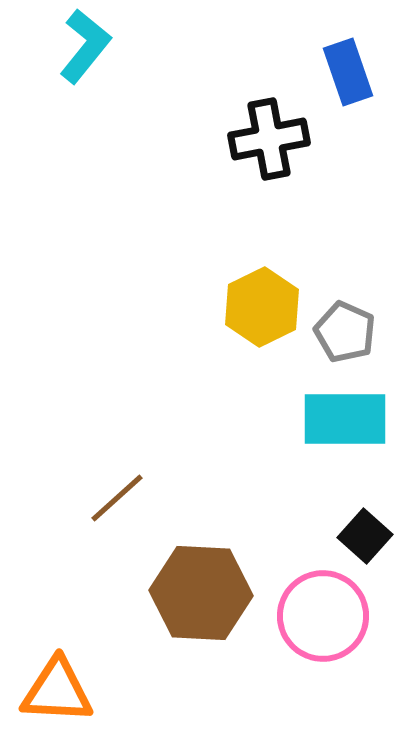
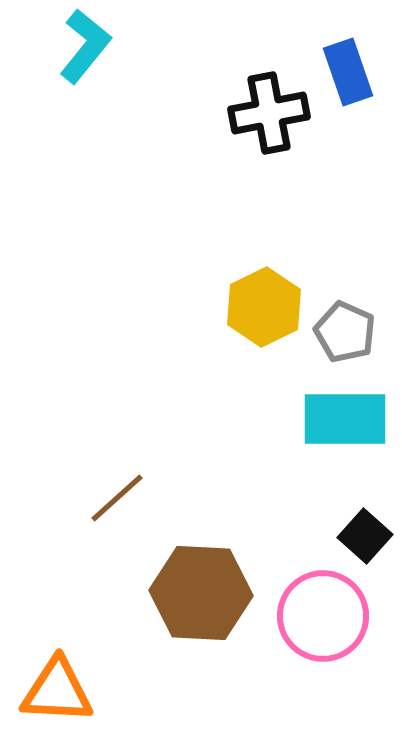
black cross: moved 26 px up
yellow hexagon: moved 2 px right
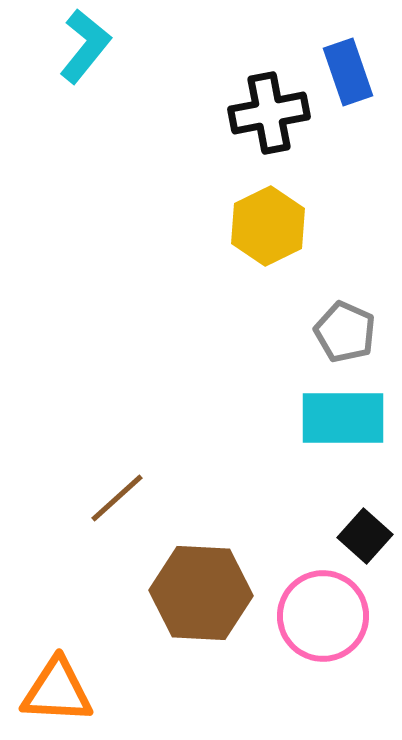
yellow hexagon: moved 4 px right, 81 px up
cyan rectangle: moved 2 px left, 1 px up
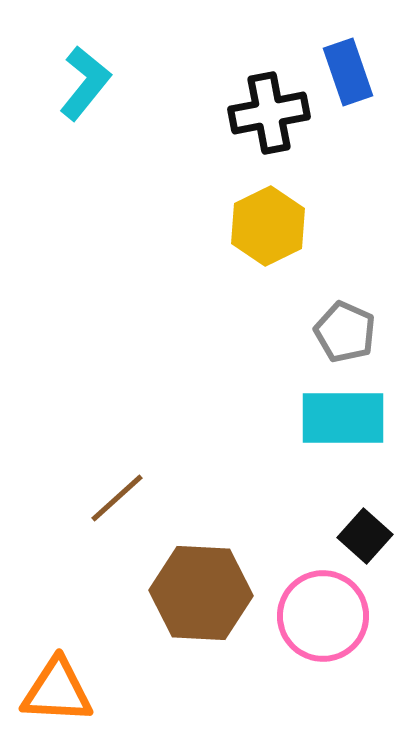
cyan L-shape: moved 37 px down
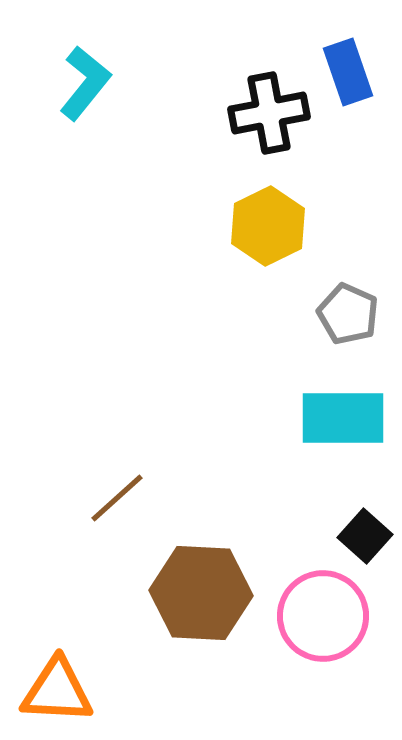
gray pentagon: moved 3 px right, 18 px up
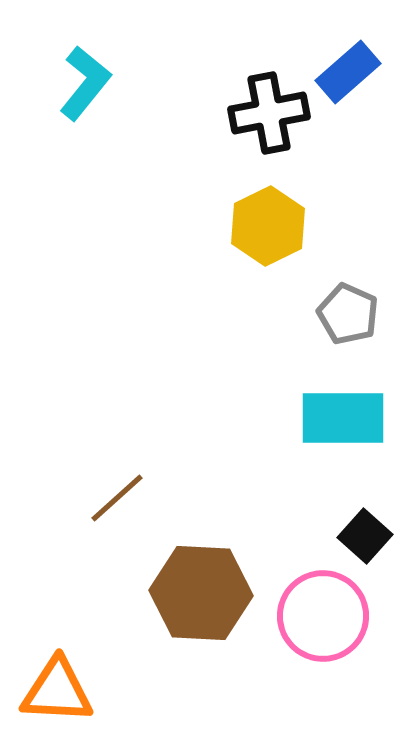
blue rectangle: rotated 68 degrees clockwise
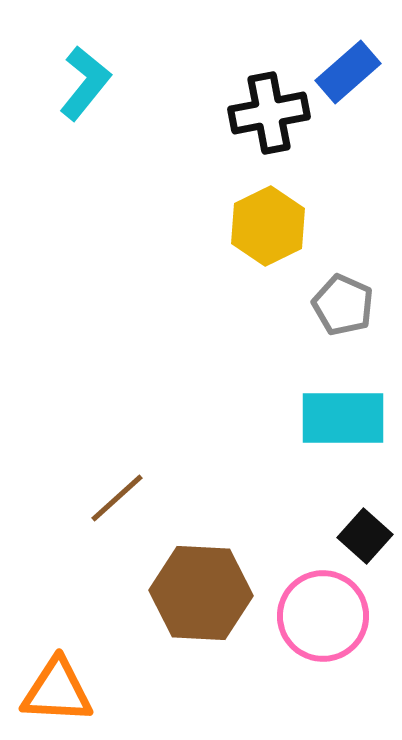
gray pentagon: moved 5 px left, 9 px up
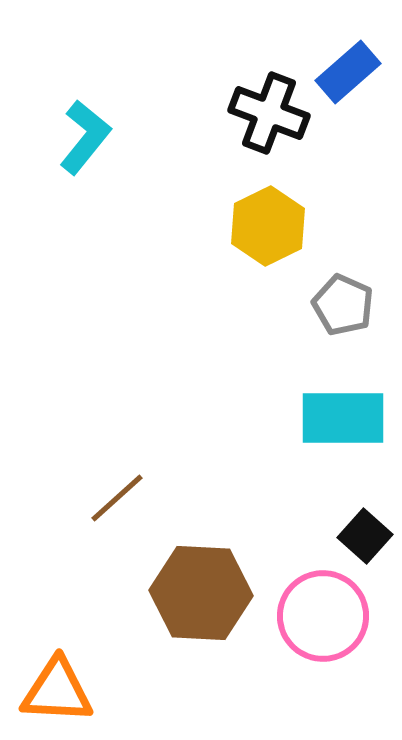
cyan L-shape: moved 54 px down
black cross: rotated 32 degrees clockwise
